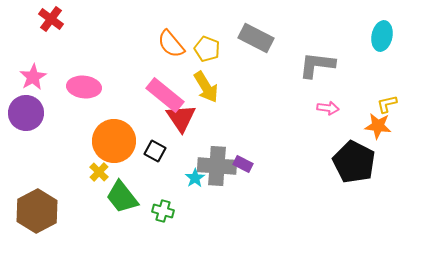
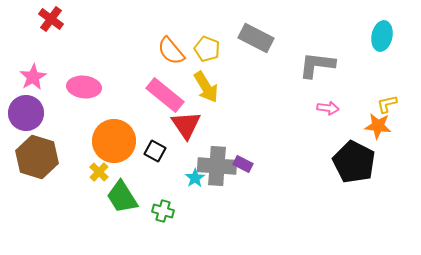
orange semicircle: moved 7 px down
red triangle: moved 5 px right, 7 px down
green trapezoid: rotated 6 degrees clockwise
brown hexagon: moved 54 px up; rotated 15 degrees counterclockwise
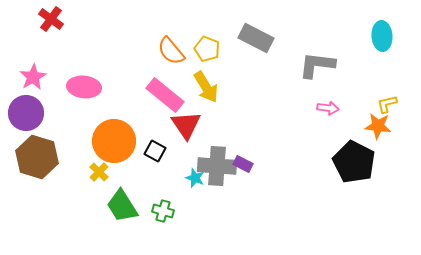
cyan ellipse: rotated 16 degrees counterclockwise
cyan star: rotated 18 degrees counterclockwise
green trapezoid: moved 9 px down
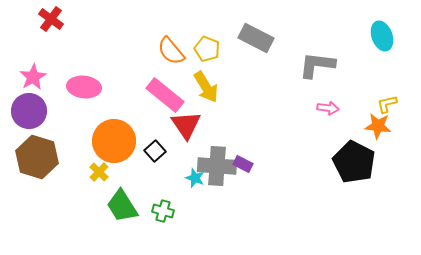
cyan ellipse: rotated 16 degrees counterclockwise
purple circle: moved 3 px right, 2 px up
black square: rotated 20 degrees clockwise
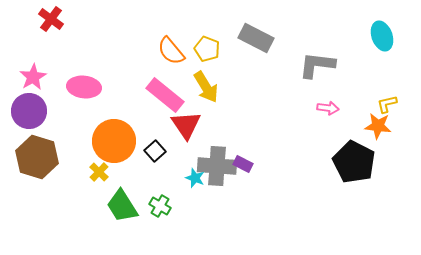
green cross: moved 3 px left, 5 px up; rotated 15 degrees clockwise
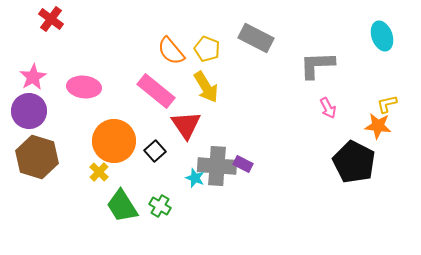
gray L-shape: rotated 9 degrees counterclockwise
pink rectangle: moved 9 px left, 4 px up
pink arrow: rotated 55 degrees clockwise
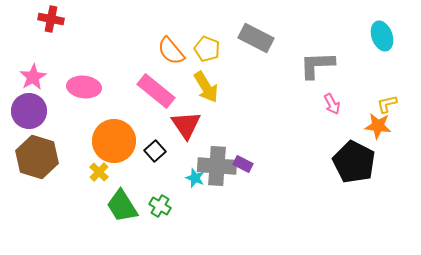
red cross: rotated 25 degrees counterclockwise
pink arrow: moved 4 px right, 4 px up
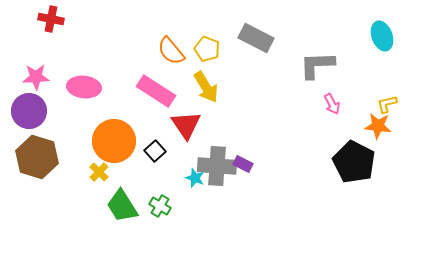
pink star: moved 3 px right; rotated 28 degrees clockwise
pink rectangle: rotated 6 degrees counterclockwise
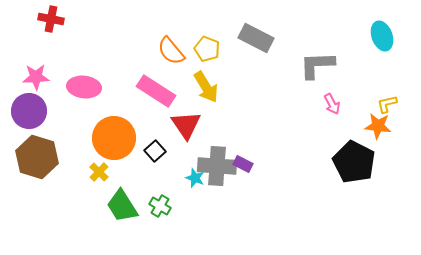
orange circle: moved 3 px up
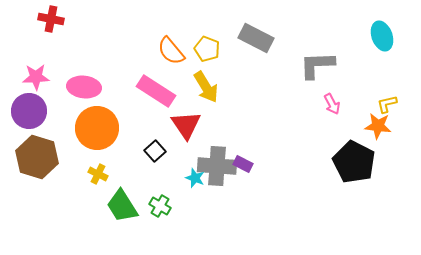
orange circle: moved 17 px left, 10 px up
yellow cross: moved 1 px left, 2 px down; rotated 18 degrees counterclockwise
